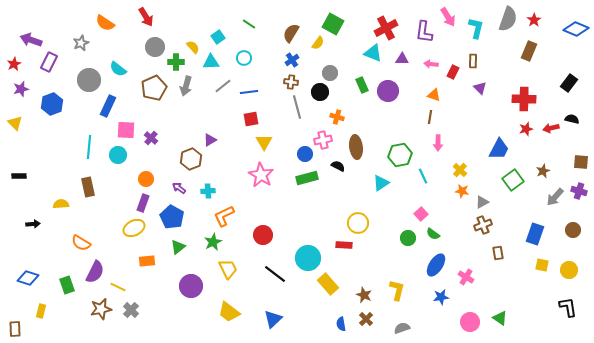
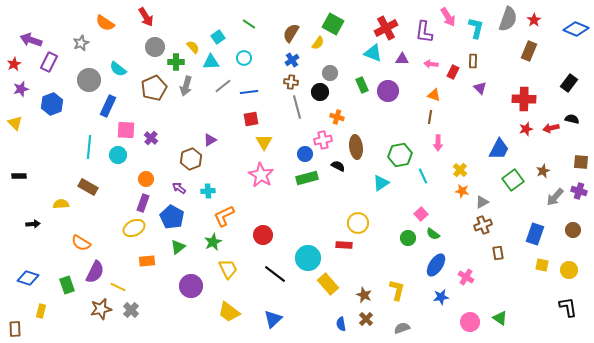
brown rectangle at (88, 187): rotated 48 degrees counterclockwise
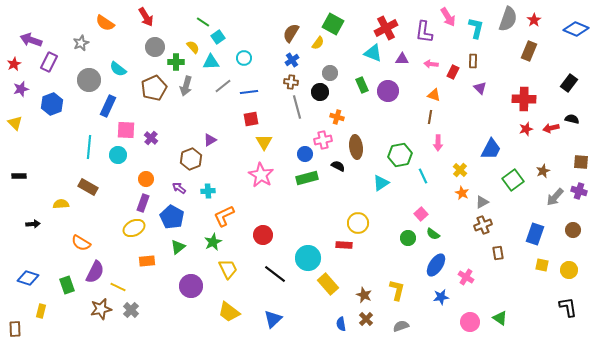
green line at (249, 24): moved 46 px left, 2 px up
blue trapezoid at (499, 149): moved 8 px left
orange star at (462, 191): moved 2 px down; rotated 16 degrees clockwise
gray semicircle at (402, 328): moved 1 px left, 2 px up
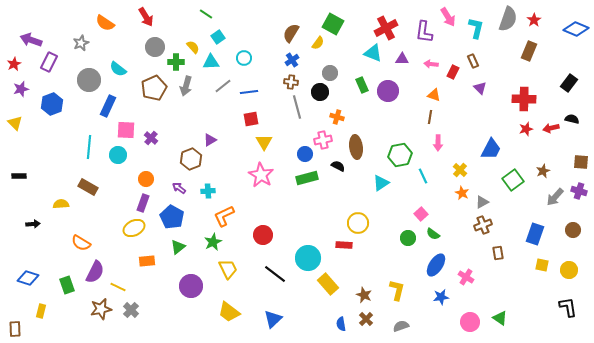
green line at (203, 22): moved 3 px right, 8 px up
brown rectangle at (473, 61): rotated 24 degrees counterclockwise
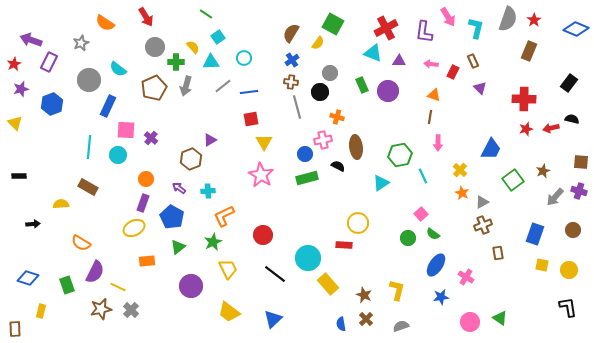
purple triangle at (402, 59): moved 3 px left, 2 px down
